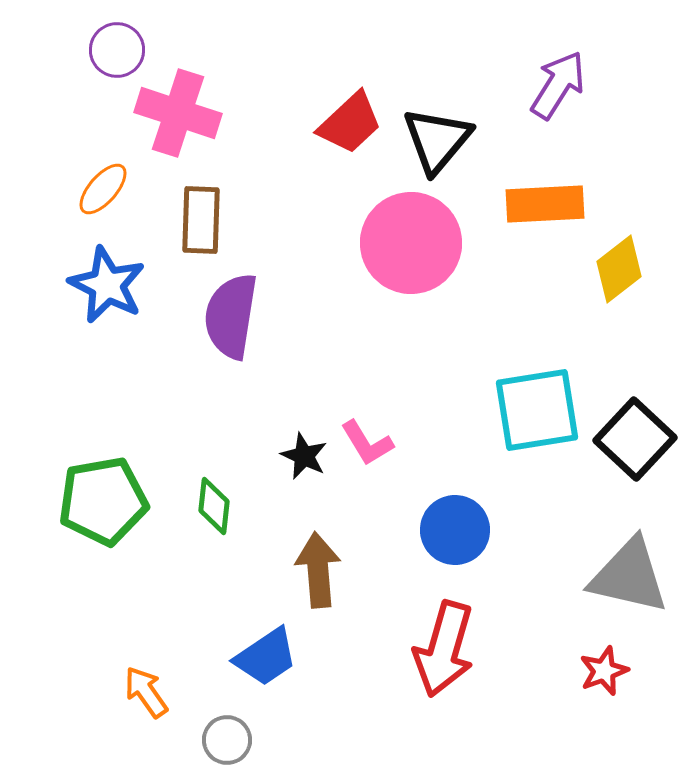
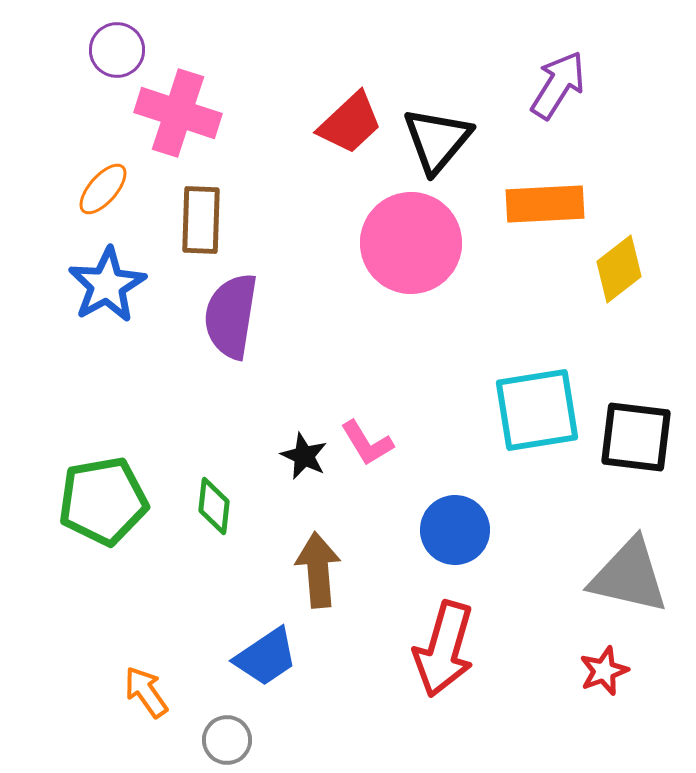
blue star: rotated 16 degrees clockwise
black square: moved 1 px right, 2 px up; rotated 36 degrees counterclockwise
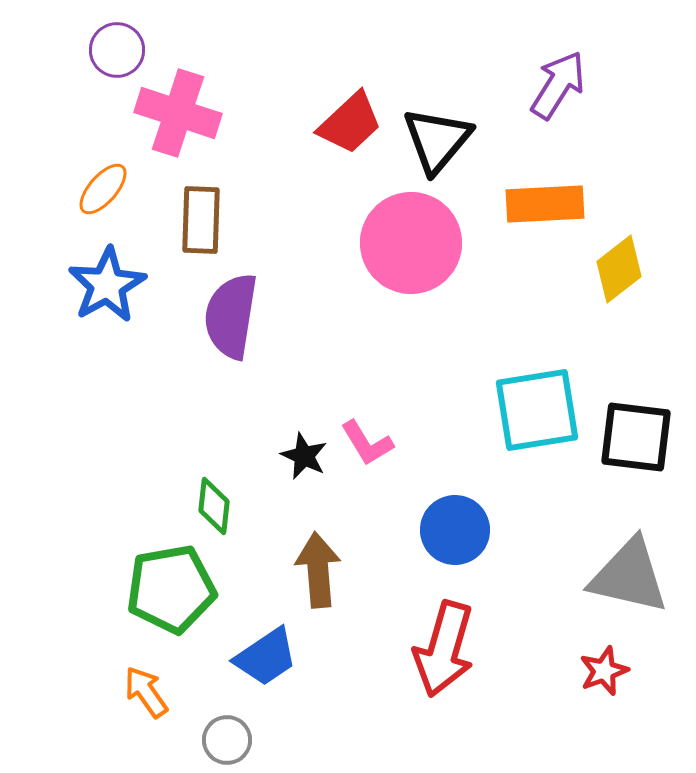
green pentagon: moved 68 px right, 88 px down
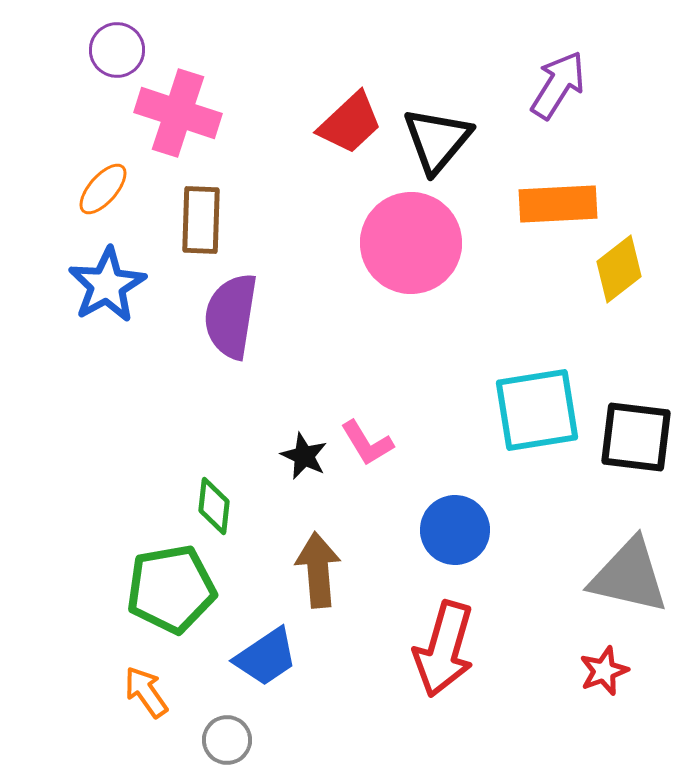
orange rectangle: moved 13 px right
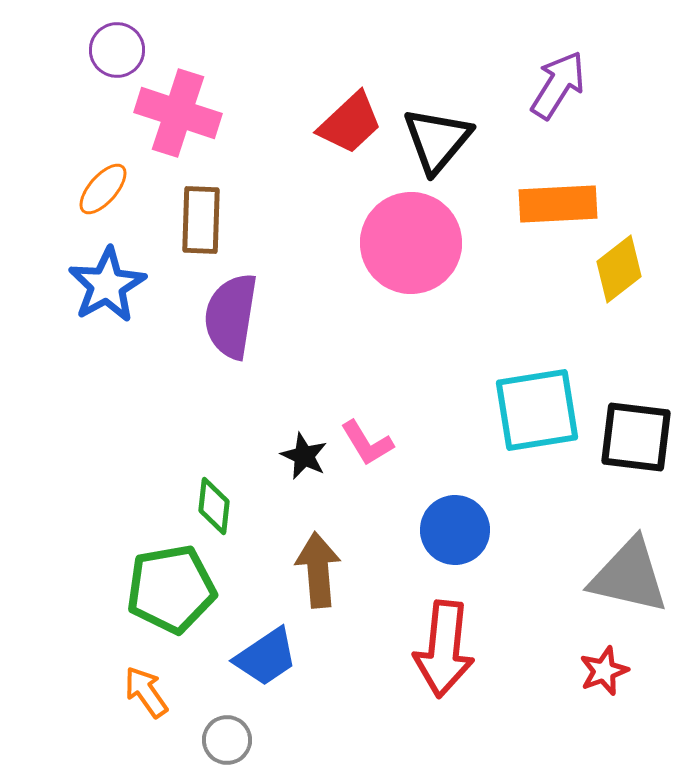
red arrow: rotated 10 degrees counterclockwise
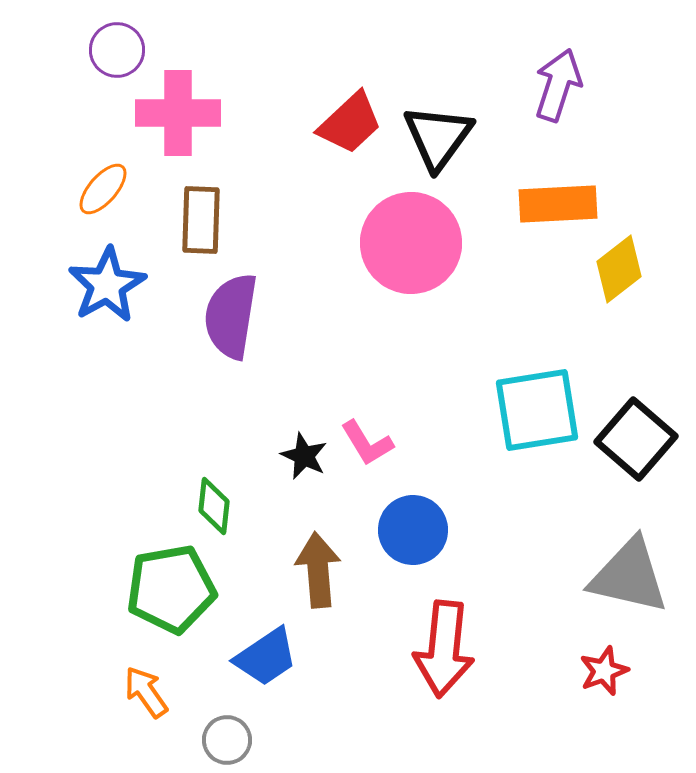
purple arrow: rotated 14 degrees counterclockwise
pink cross: rotated 18 degrees counterclockwise
black triangle: moved 1 px right, 3 px up; rotated 4 degrees counterclockwise
black square: moved 2 px down; rotated 34 degrees clockwise
blue circle: moved 42 px left
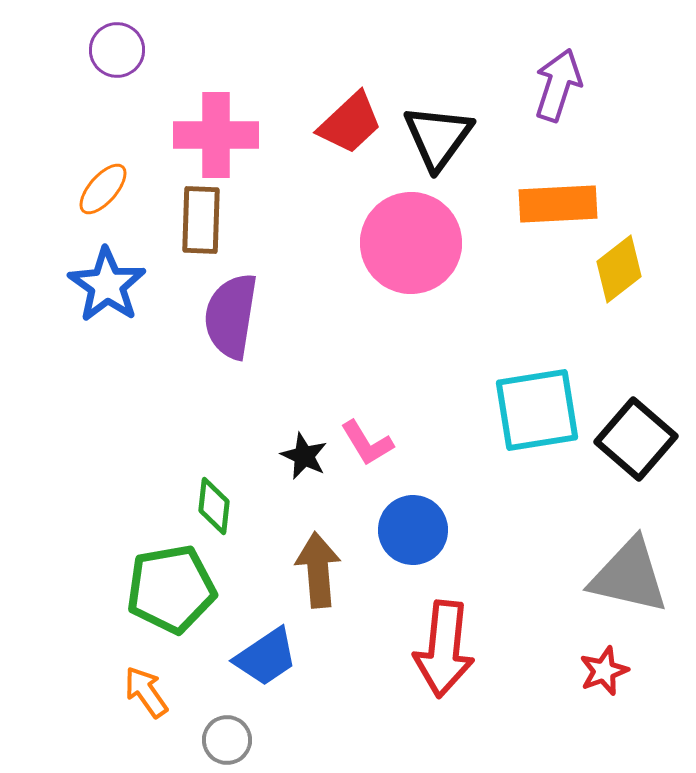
pink cross: moved 38 px right, 22 px down
blue star: rotated 8 degrees counterclockwise
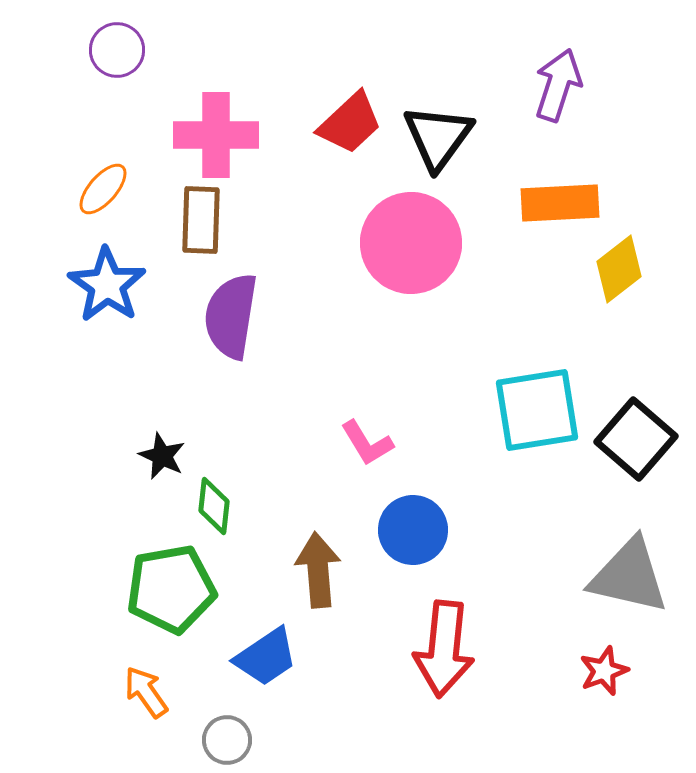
orange rectangle: moved 2 px right, 1 px up
black star: moved 142 px left
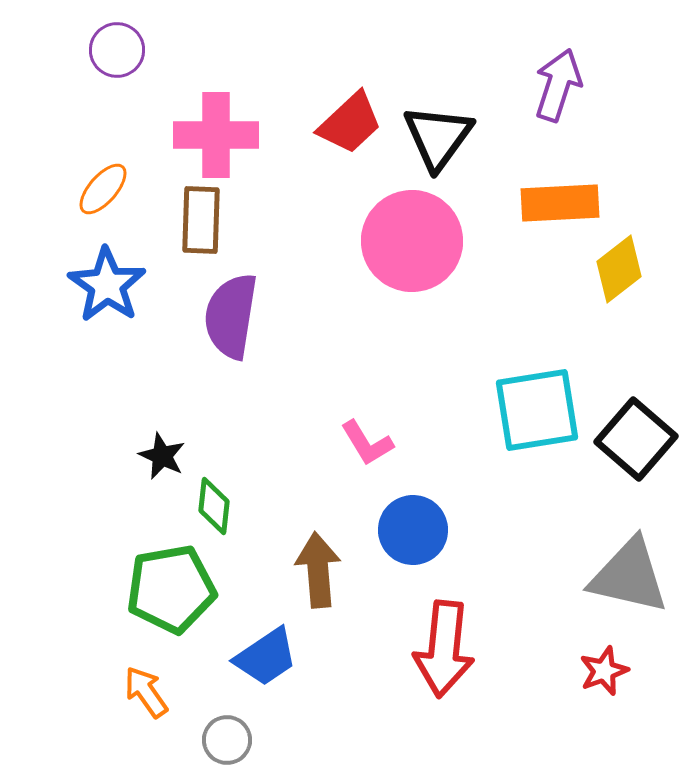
pink circle: moved 1 px right, 2 px up
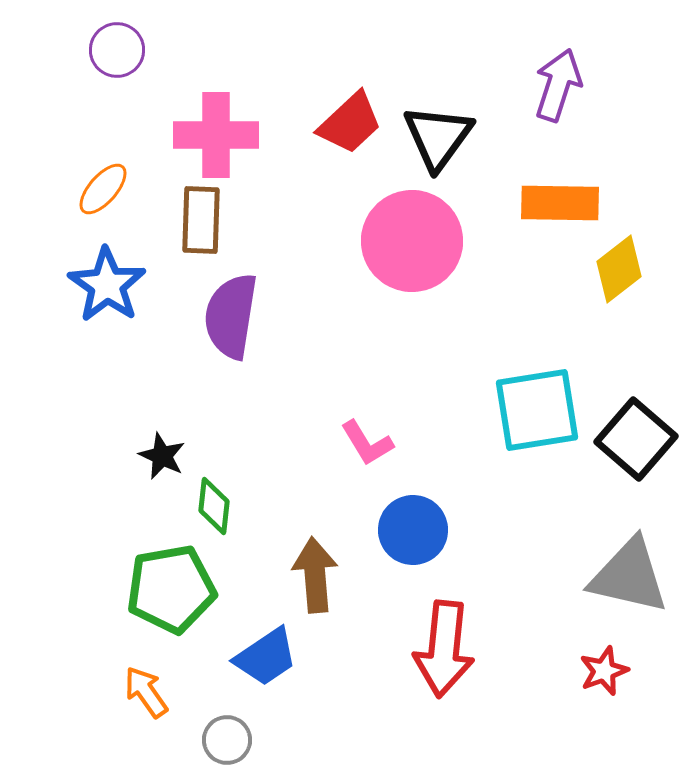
orange rectangle: rotated 4 degrees clockwise
brown arrow: moved 3 px left, 5 px down
